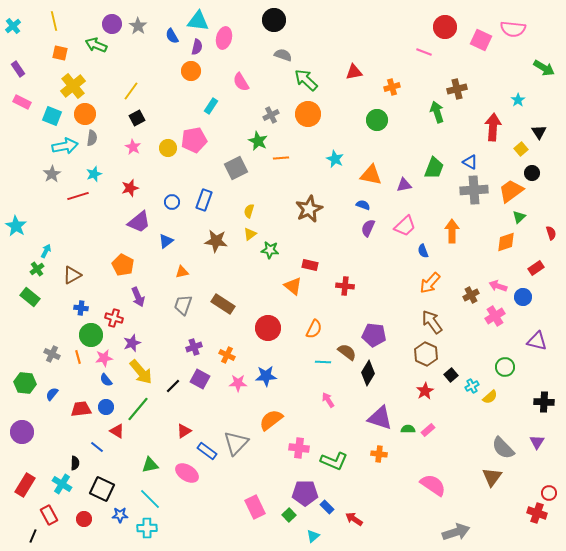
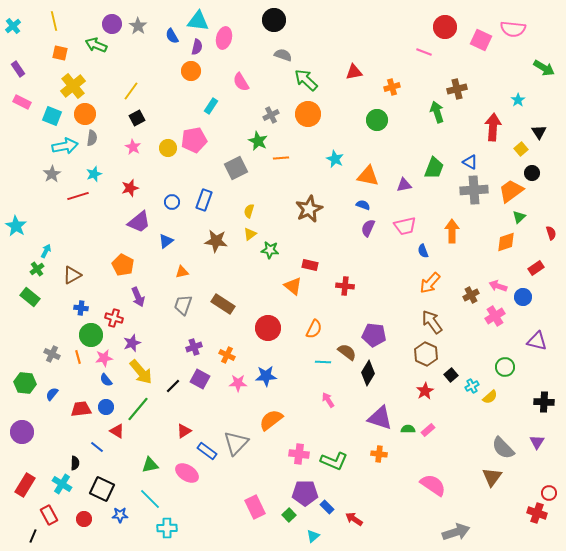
orange triangle at (371, 175): moved 3 px left, 1 px down
pink trapezoid at (405, 226): rotated 30 degrees clockwise
pink cross at (299, 448): moved 6 px down
cyan cross at (147, 528): moved 20 px right
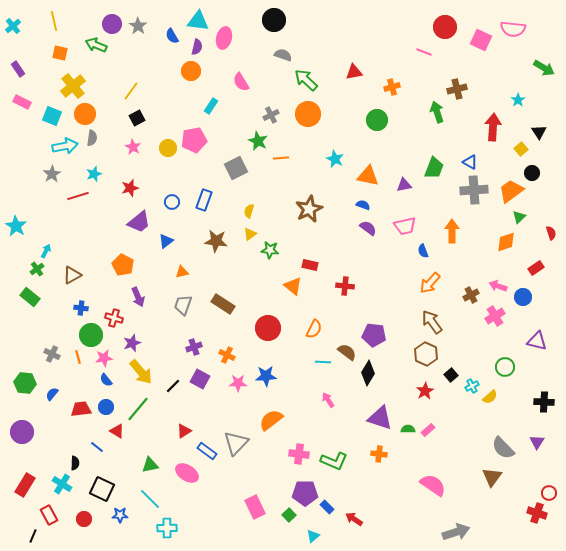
purple semicircle at (368, 228): rotated 102 degrees clockwise
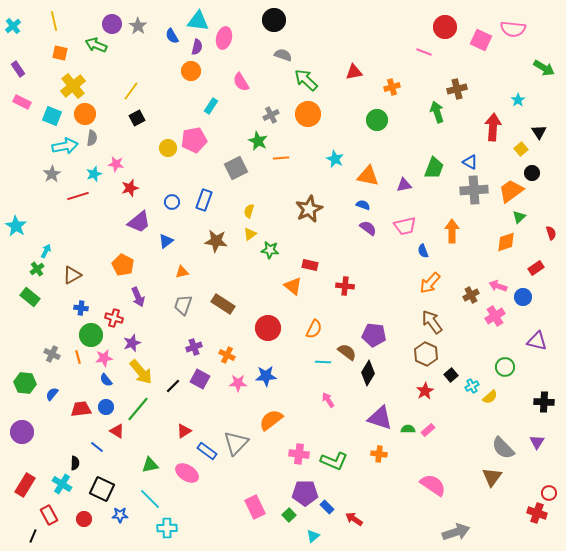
pink star at (133, 147): moved 17 px left, 17 px down; rotated 21 degrees counterclockwise
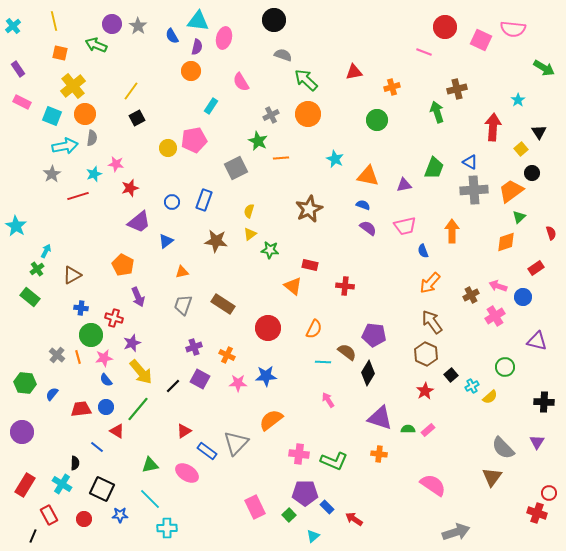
gray cross at (52, 354): moved 5 px right, 1 px down; rotated 14 degrees clockwise
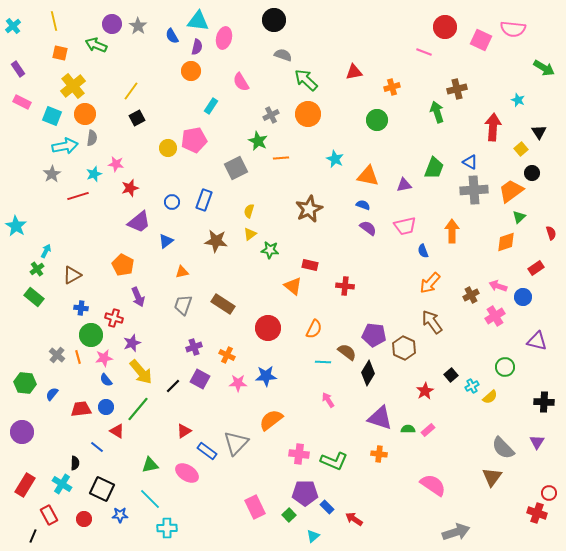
cyan star at (518, 100): rotated 16 degrees counterclockwise
green rectangle at (30, 297): moved 4 px right
brown hexagon at (426, 354): moved 22 px left, 6 px up
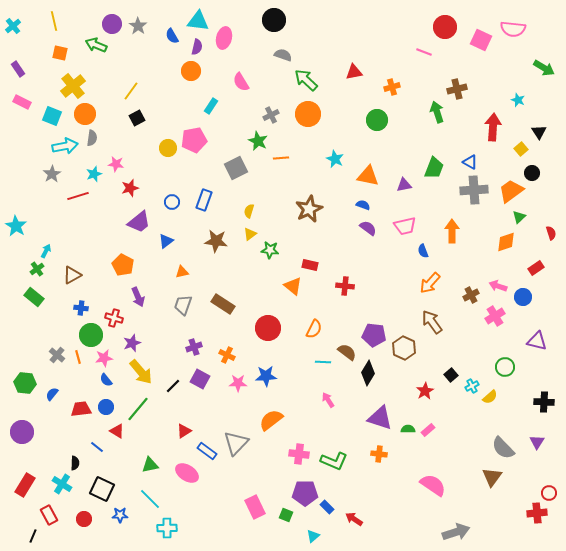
red cross at (537, 513): rotated 24 degrees counterclockwise
green square at (289, 515): moved 3 px left; rotated 24 degrees counterclockwise
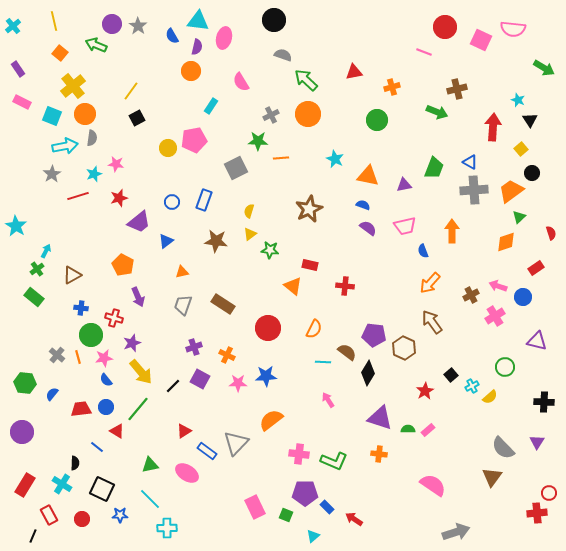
orange square at (60, 53): rotated 28 degrees clockwise
green arrow at (437, 112): rotated 130 degrees clockwise
black triangle at (539, 132): moved 9 px left, 12 px up
green star at (258, 141): rotated 24 degrees counterclockwise
red star at (130, 188): moved 11 px left, 10 px down
red circle at (84, 519): moved 2 px left
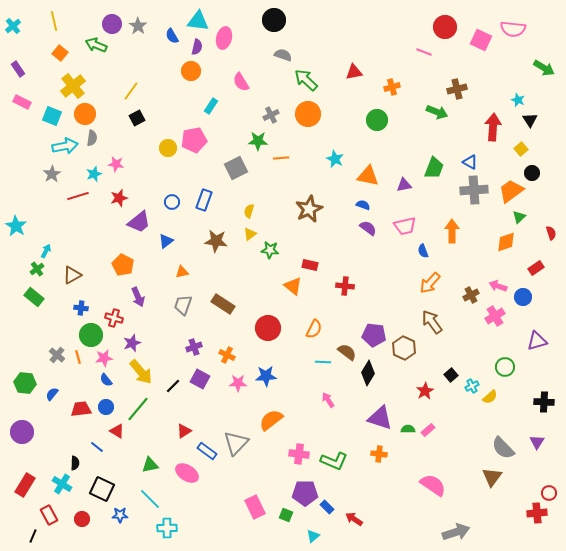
purple triangle at (537, 341): rotated 30 degrees counterclockwise
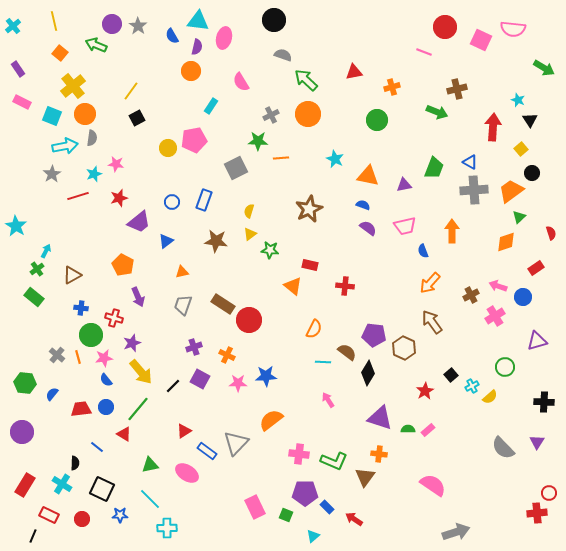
red circle at (268, 328): moved 19 px left, 8 px up
red triangle at (117, 431): moved 7 px right, 3 px down
brown triangle at (492, 477): moved 127 px left
red rectangle at (49, 515): rotated 36 degrees counterclockwise
